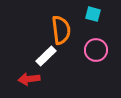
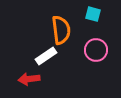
white rectangle: rotated 10 degrees clockwise
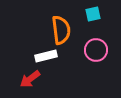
cyan square: rotated 28 degrees counterclockwise
white rectangle: rotated 20 degrees clockwise
red arrow: moved 1 px right; rotated 30 degrees counterclockwise
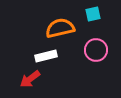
orange semicircle: moved 1 px left, 2 px up; rotated 96 degrees counterclockwise
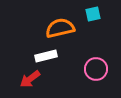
pink circle: moved 19 px down
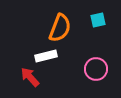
cyan square: moved 5 px right, 6 px down
orange semicircle: rotated 124 degrees clockwise
red arrow: moved 2 px up; rotated 85 degrees clockwise
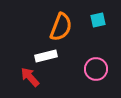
orange semicircle: moved 1 px right, 1 px up
